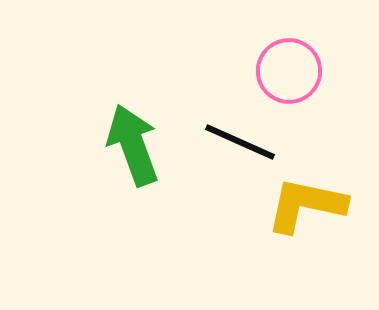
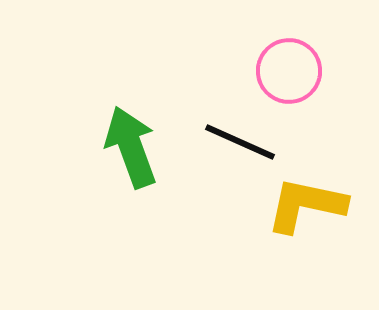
green arrow: moved 2 px left, 2 px down
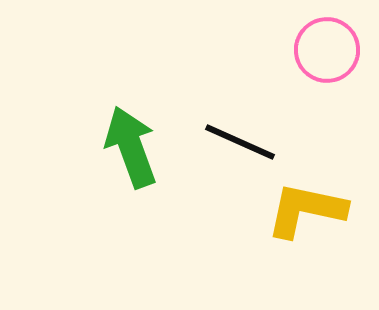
pink circle: moved 38 px right, 21 px up
yellow L-shape: moved 5 px down
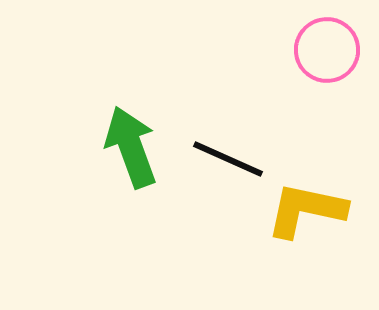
black line: moved 12 px left, 17 px down
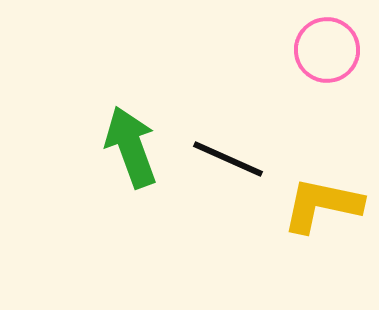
yellow L-shape: moved 16 px right, 5 px up
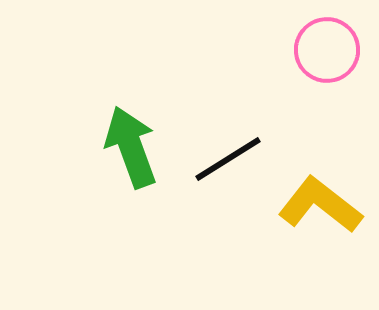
black line: rotated 56 degrees counterclockwise
yellow L-shape: moved 2 px left; rotated 26 degrees clockwise
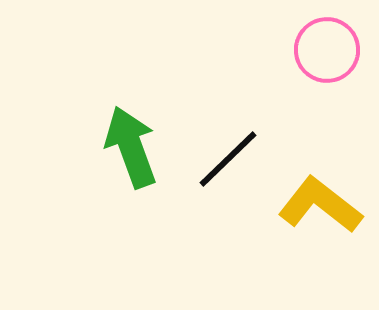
black line: rotated 12 degrees counterclockwise
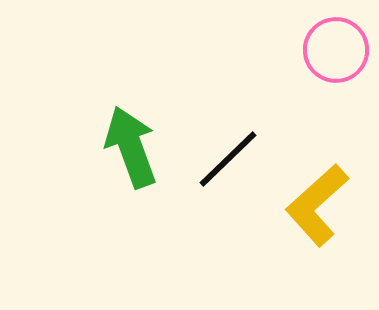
pink circle: moved 9 px right
yellow L-shape: moved 3 px left; rotated 80 degrees counterclockwise
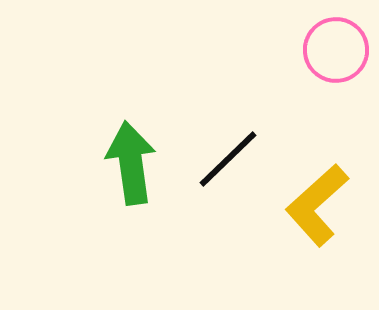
green arrow: moved 16 px down; rotated 12 degrees clockwise
